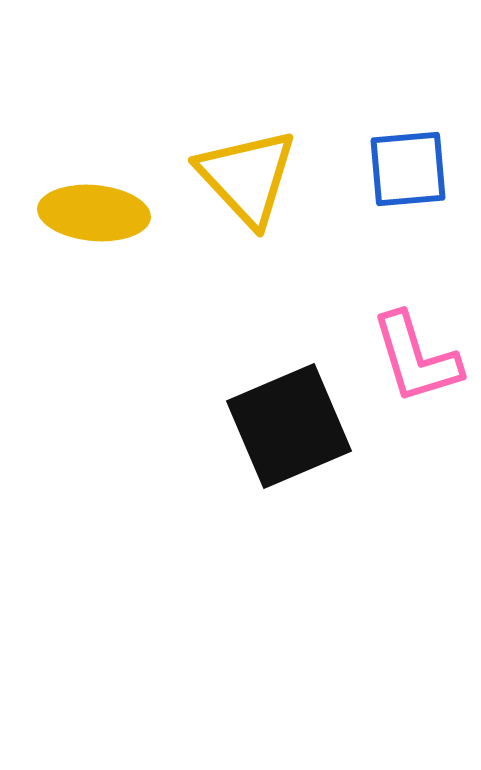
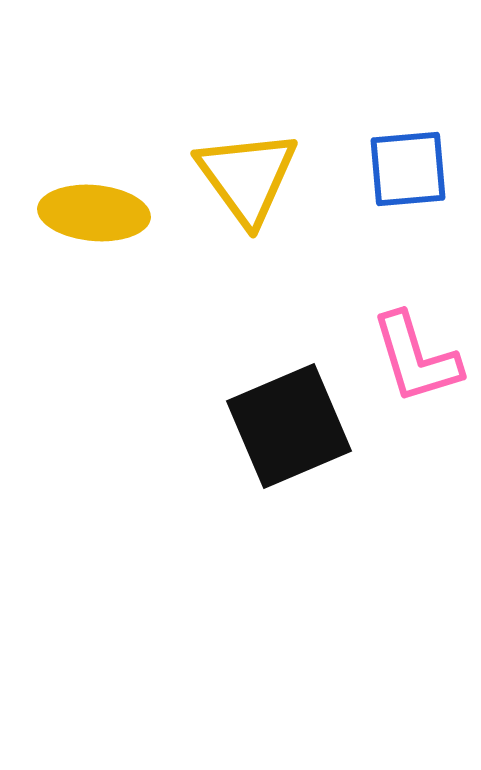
yellow triangle: rotated 7 degrees clockwise
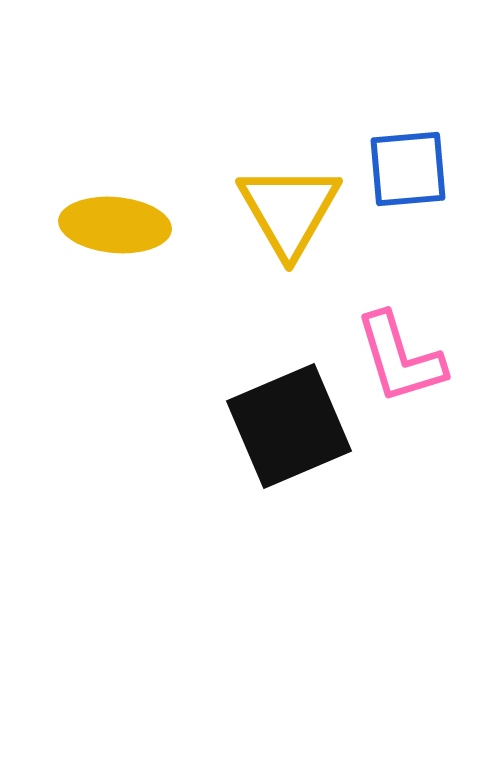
yellow triangle: moved 42 px right, 33 px down; rotated 6 degrees clockwise
yellow ellipse: moved 21 px right, 12 px down
pink L-shape: moved 16 px left
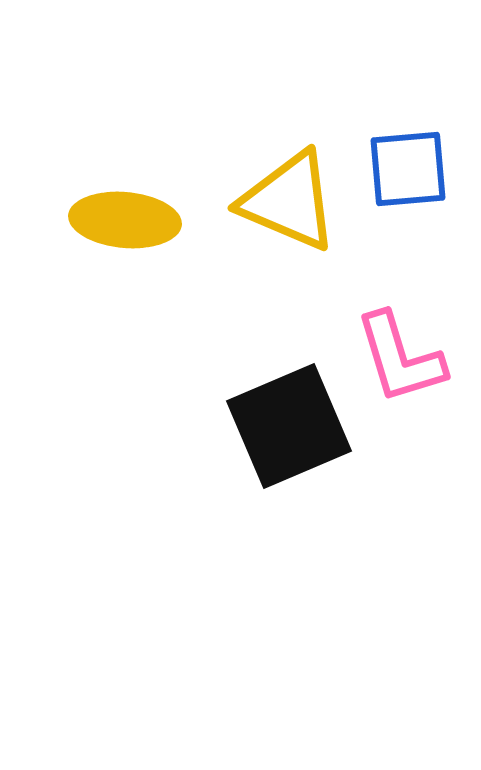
yellow triangle: moved 9 px up; rotated 37 degrees counterclockwise
yellow ellipse: moved 10 px right, 5 px up
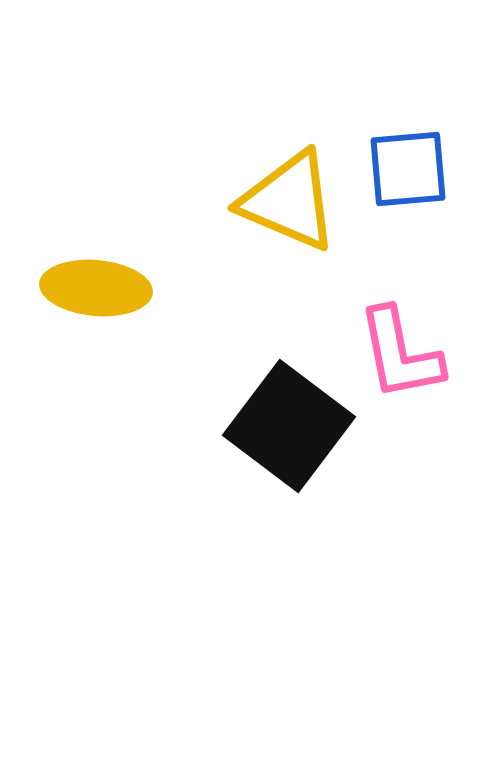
yellow ellipse: moved 29 px left, 68 px down
pink L-shape: moved 4 px up; rotated 6 degrees clockwise
black square: rotated 30 degrees counterclockwise
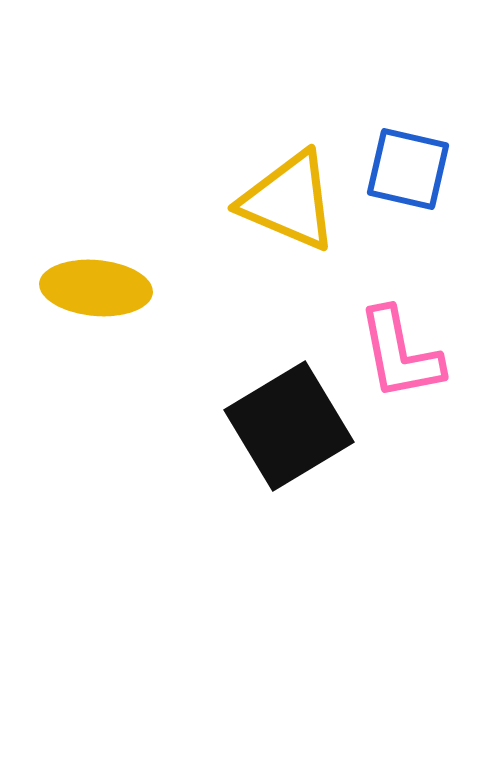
blue square: rotated 18 degrees clockwise
black square: rotated 22 degrees clockwise
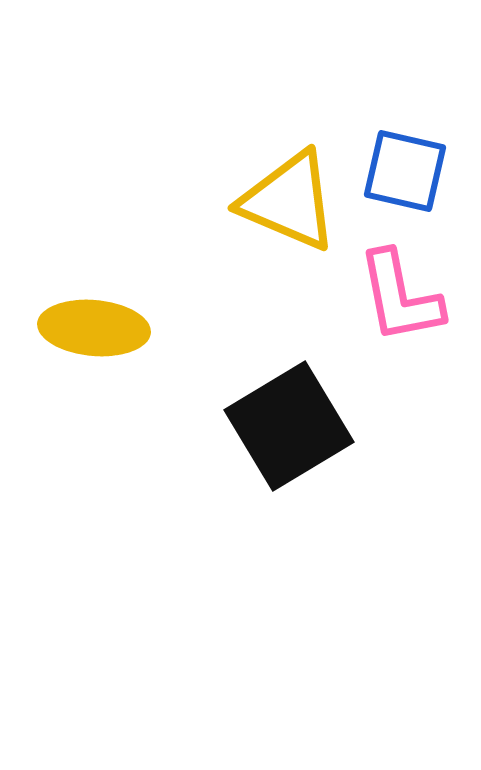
blue square: moved 3 px left, 2 px down
yellow ellipse: moved 2 px left, 40 px down
pink L-shape: moved 57 px up
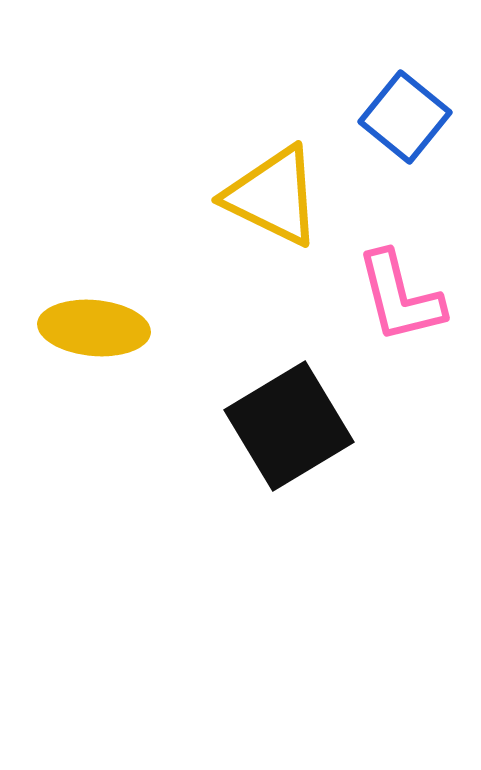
blue square: moved 54 px up; rotated 26 degrees clockwise
yellow triangle: moved 16 px left, 5 px up; rotated 3 degrees clockwise
pink L-shape: rotated 3 degrees counterclockwise
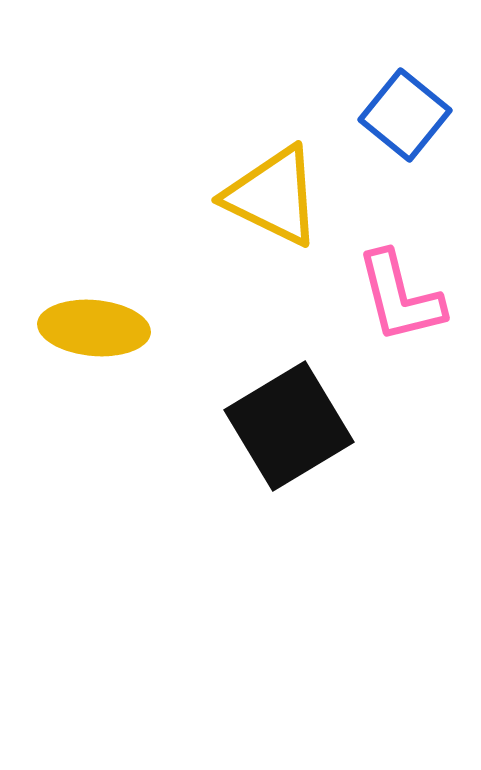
blue square: moved 2 px up
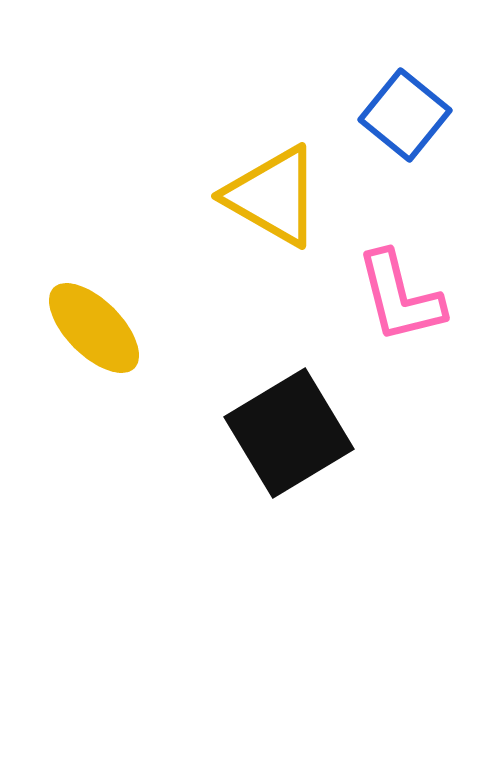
yellow triangle: rotated 4 degrees clockwise
yellow ellipse: rotated 40 degrees clockwise
black square: moved 7 px down
